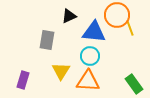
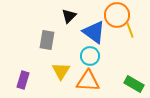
black triangle: rotated 21 degrees counterclockwise
yellow line: moved 2 px down
blue triangle: rotated 30 degrees clockwise
green rectangle: rotated 24 degrees counterclockwise
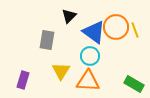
orange circle: moved 1 px left, 12 px down
yellow line: moved 5 px right
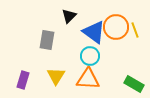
yellow triangle: moved 5 px left, 5 px down
orange triangle: moved 2 px up
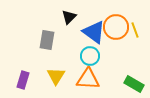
black triangle: moved 1 px down
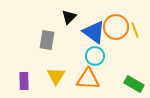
cyan circle: moved 5 px right
purple rectangle: moved 1 px right, 1 px down; rotated 18 degrees counterclockwise
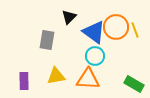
yellow triangle: rotated 48 degrees clockwise
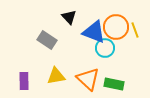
black triangle: rotated 28 degrees counterclockwise
blue triangle: rotated 15 degrees counterclockwise
gray rectangle: rotated 66 degrees counterclockwise
cyan circle: moved 10 px right, 8 px up
orange triangle: rotated 40 degrees clockwise
green rectangle: moved 20 px left; rotated 18 degrees counterclockwise
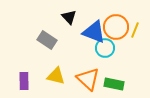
yellow line: rotated 42 degrees clockwise
yellow triangle: rotated 24 degrees clockwise
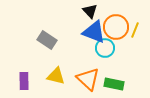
black triangle: moved 21 px right, 6 px up
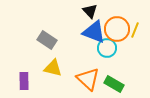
orange circle: moved 1 px right, 2 px down
cyan circle: moved 2 px right
yellow triangle: moved 3 px left, 8 px up
green rectangle: rotated 18 degrees clockwise
